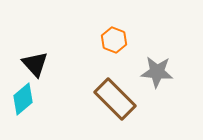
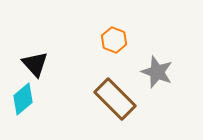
gray star: rotated 16 degrees clockwise
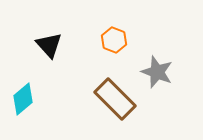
black triangle: moved 14 px right, 19 px up
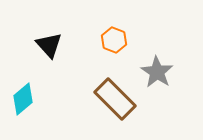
gray star: rotated 12 degrees clockwise
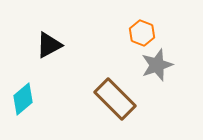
orange hexagon: moved 28 px right, 7 px up
black triangle: rotated 44 degrees clockwise
gray star: moved 7 px up; rotated 20 degrees clockwise
